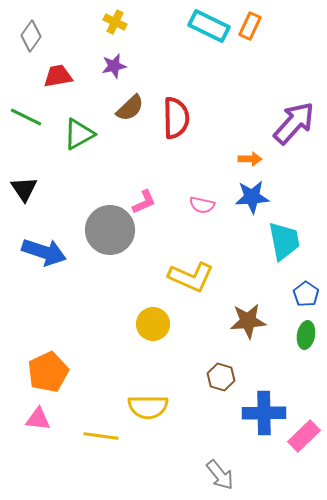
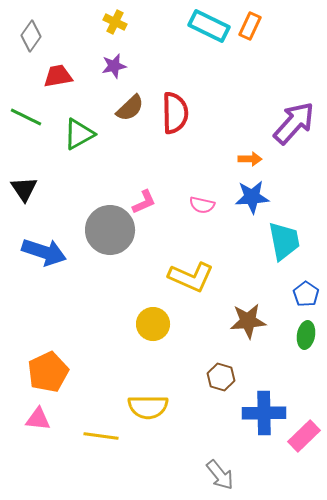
red semicircle: moved 1 px left, 5 px up
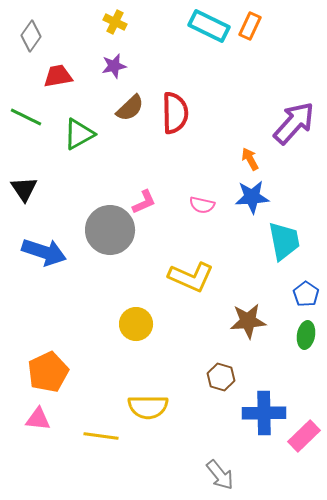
orange arrow: rotated 120 degrees counterclockwise
yellow circle: moved 17 px left
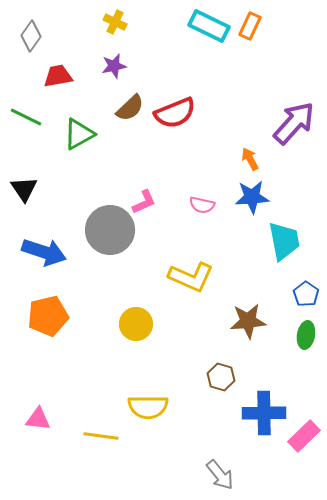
red semicircle: rotated 69 degrees clockwise
orange pentagon: moved 56 px up; rotated 12 degrees clockwise
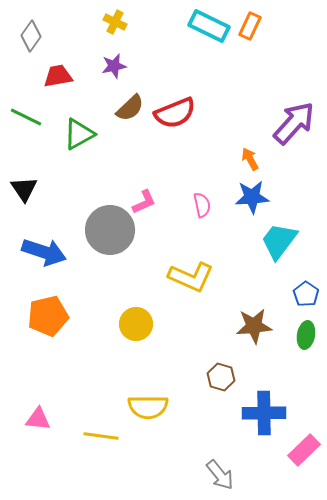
pink semicircle: rotated 115 degrees counterclockwise
cyan trapezoid: moved 5 px left; rotated 132 degrees counterclockwise
brown star: moved 6 px right, 5 px down
pink rectangle: moved 14 px down
